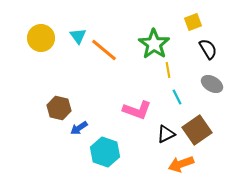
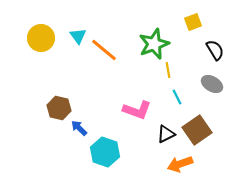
green star: rotated 16 degrees clockwise
black semicircle: moved 7 px right, 1 px down
blue arrow: rotated 78 degrees clockwise
orange arrow: moved 1 px left
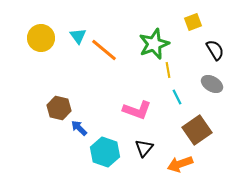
black triangle: moved 22 px left, 14 px down; rotated 24 degrees counterclockwise
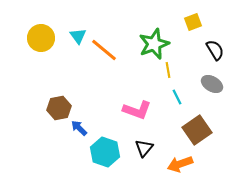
brown hexagon: rotated 25 degrees counterclockwise
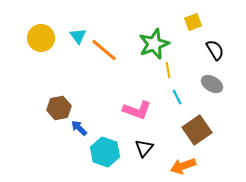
orange arrow: moved 3 px right, 2 px down
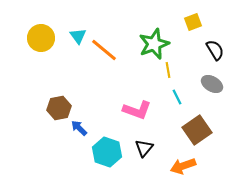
cyan hexagon: moved 2 px right
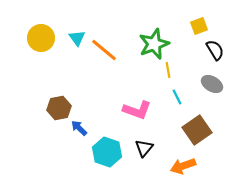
yellow square: moved 6 px right, 4 px down
cyan triangle: moved 1 px left, 2 px down
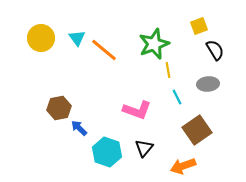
gray ellipse: moved 4 px left; rotated 35 degrees counterclockwise
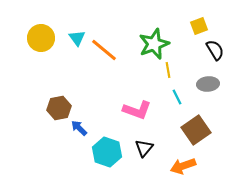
brown square: moved 1 px left
